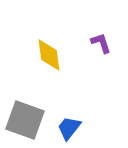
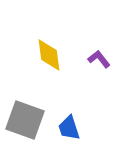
purple L-shape: moved 2 px left, 16 px down; rotated 20 degrees counterclockwise
blue trapezoid: rotated 56 degrees counterclockwise
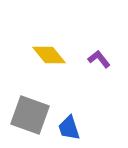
yellow diamond: rotated 32 degrees counterclockwise
gray square: moved 5 px right, 5 px up
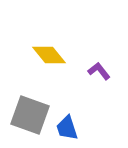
purple L-shape: moved 12 px down
blue trapezoid: moved 2 px left
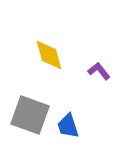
yellow diamond: rotated 24 degrees clockwise
blue trapezoid: moved 1 px right, 2 px up
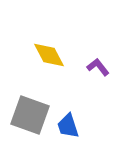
yellow diamond: rotated 12 degrees counterclockwise
purple L-shape: moved 1 px left, 4 px up
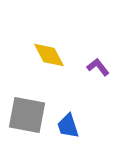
gray square: moved 3 px left; rotated 9 degrees counterclockwise
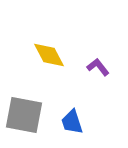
gray square: moved 3 px left
blue trapezoid: moved 4 px right, 4 px up
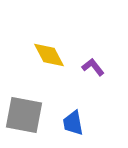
purple L-shape: moved 5 px left
blue trapezoid: moved 1 px right, 1 px down; rotated 8 degrees clockwise
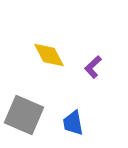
purple L-shape: rotated 95 degrees counterclockwise
gray square: rotated 12 degrees clockwise
